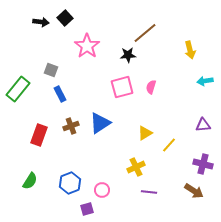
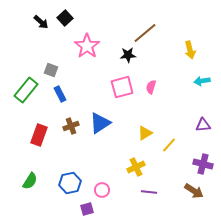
black arrow: rotated 35 degrees clockwise
cyan arrow: moved 3 px left
green rectangle: moved 8 px right, 1 px down
blue hexagon: rotated 10 degrees clockwise
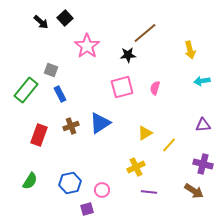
pink semicircle: moved 4 px right, 1 px down
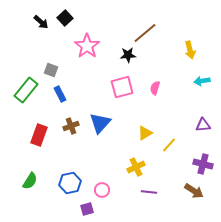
blue triangle: rotated 15 degrees counterclockwise
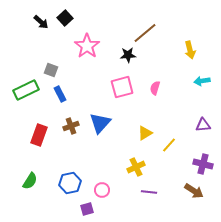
green rectangle: rotated 25 degrees clockwise
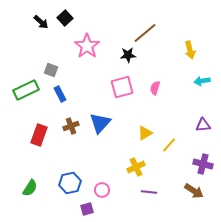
green semicircle: moved 7 px down
